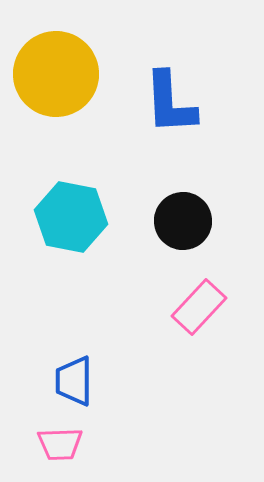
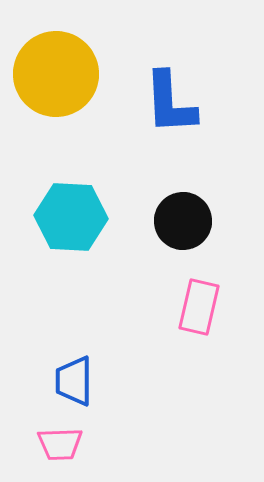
cyan hexagon: rotated 8 degrees counterclockwise
pink rectangle: rotated 30 degrees counterclockwise
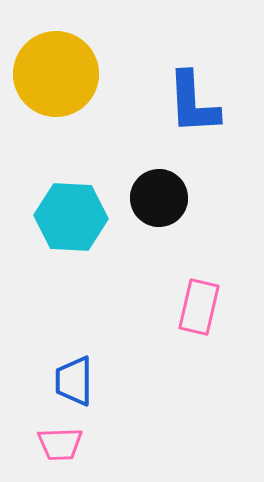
blue L-shape: moved 23 px right
black circle: moved 24 px left, 23 px up
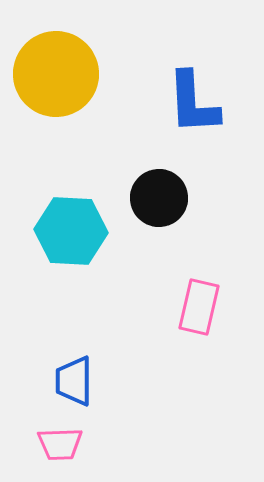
cyan hexagon: moved 14 px down
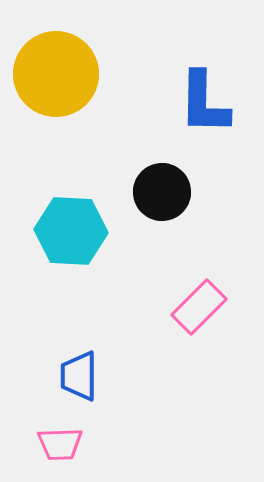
blue L-shape: moved 11 px right; rotated 4 degrees clockwise
black circle: moved 3 px right, 6 px up
pink rectangle: rotated 32 degrees clockwise
blue trapezoid: moved 5 px right, 5 px up
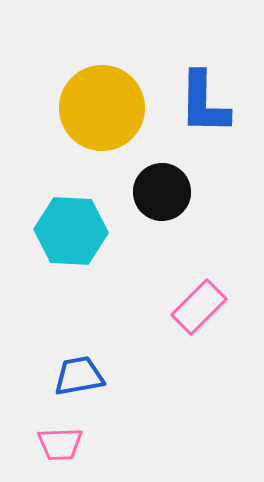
yellow circle: moved 46 px right, 34 px down
blue trapezoid: rotated 80 degrees clockwise
